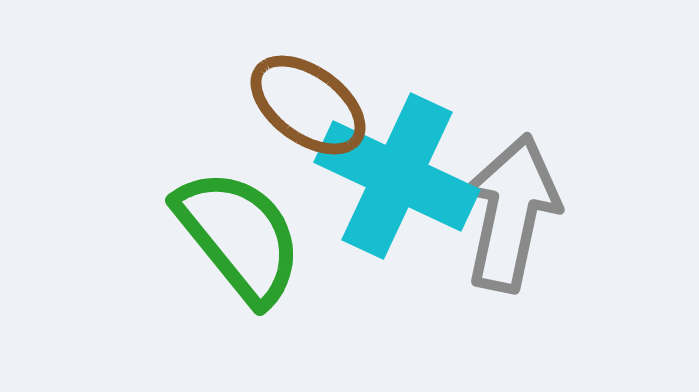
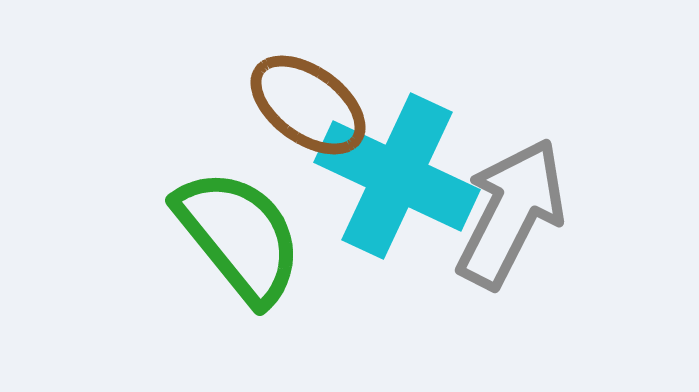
gray arrow: rotated 15 degrees clockwise
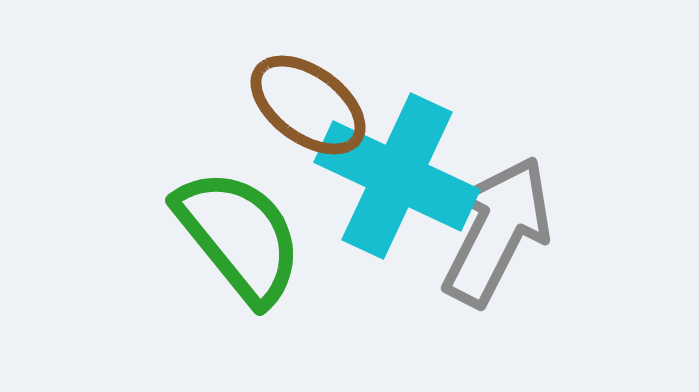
gray arrow: moved 14 px left, 18 px down
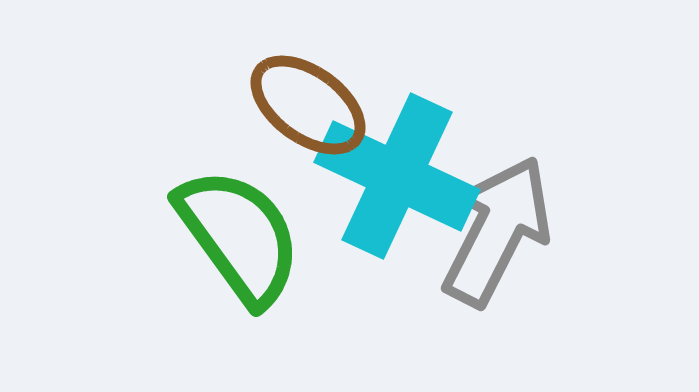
green semicircle: rotated 3 degrees clockwise
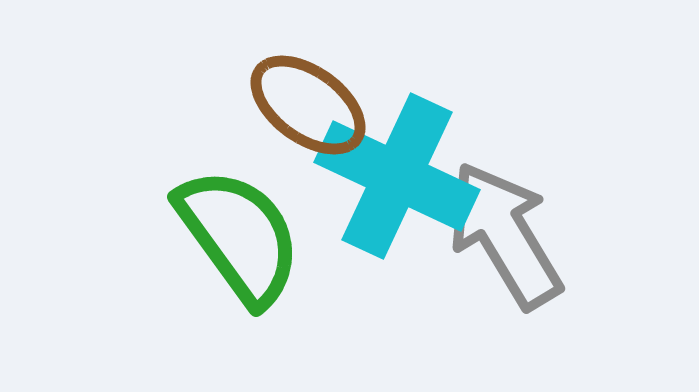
gray arrow: moved 8 px right, 4 px down; rotated 58 degrees counterclockwise
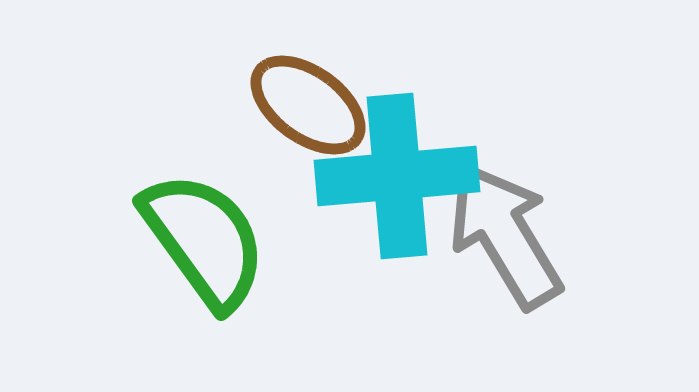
cyan cross: rotated 30 degrees counterclockwise
green semicircle: moved 35 px left, 4 px down
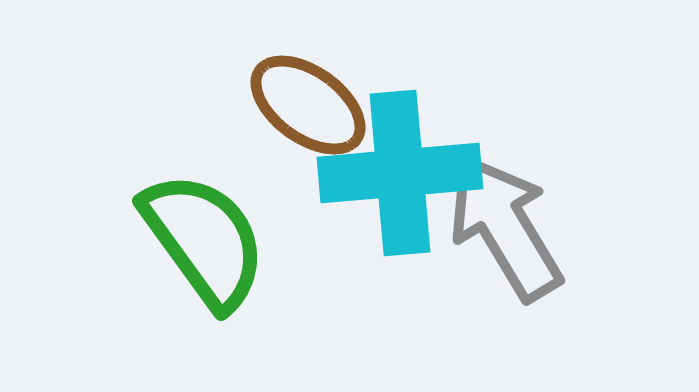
cyan cross: moved 3 px right, 3 px up
gray arrow: moved 8 px up
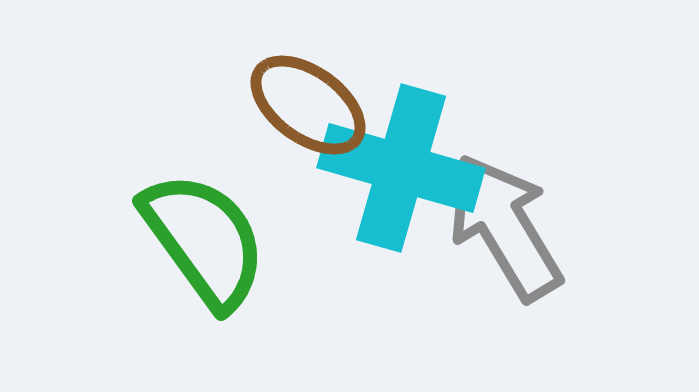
cyan cross: moved 1 px right, 5 px up; rotated 21 degrees clockwise
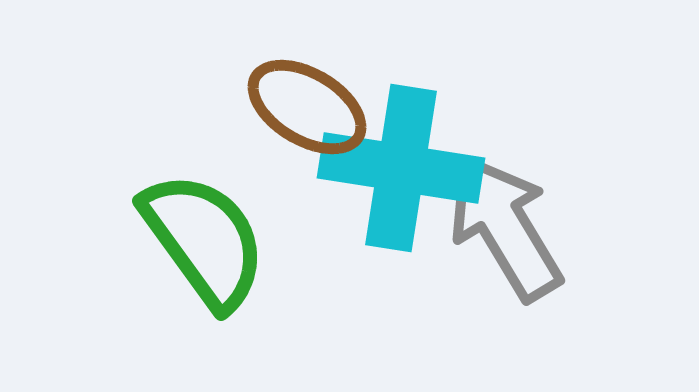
brown ellipse: moved 1 px left, 2 px down; rotated 5 degrees counterclockwise
cyan cross: rotated 7 degrees counterclockwise
